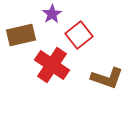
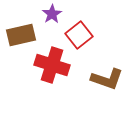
red cross: rotated 16 degrees counterclockwise
brown L-shape: moved 1 px down
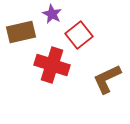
purple star: rotated 12 degrees counterclockwise
brown rectangle: moved 3 px up
brown L-shape: rotated 136 degrees clockwise
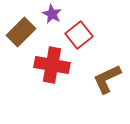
brown rectangle: rotated 32 degrees counterclockwise
red cross: rotated 8 degrees counterclockwise
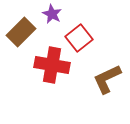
red square: moved 3 px down
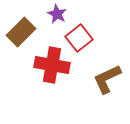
purple star: moved 5 px right
